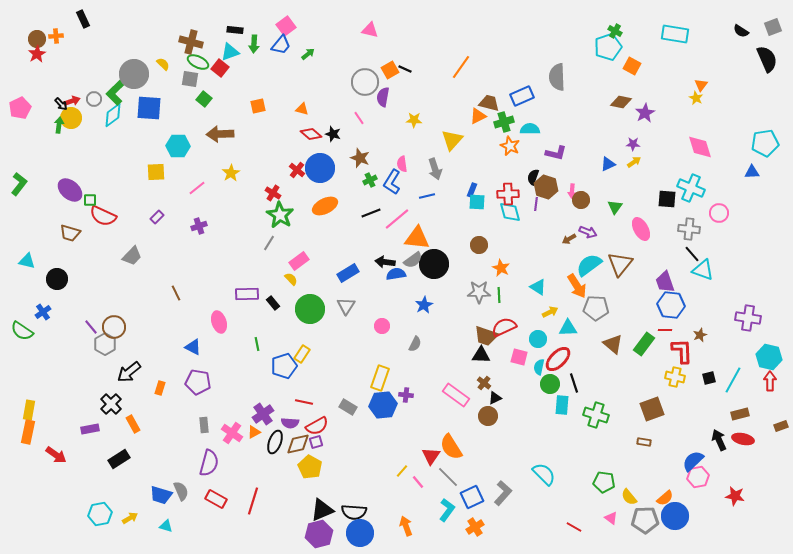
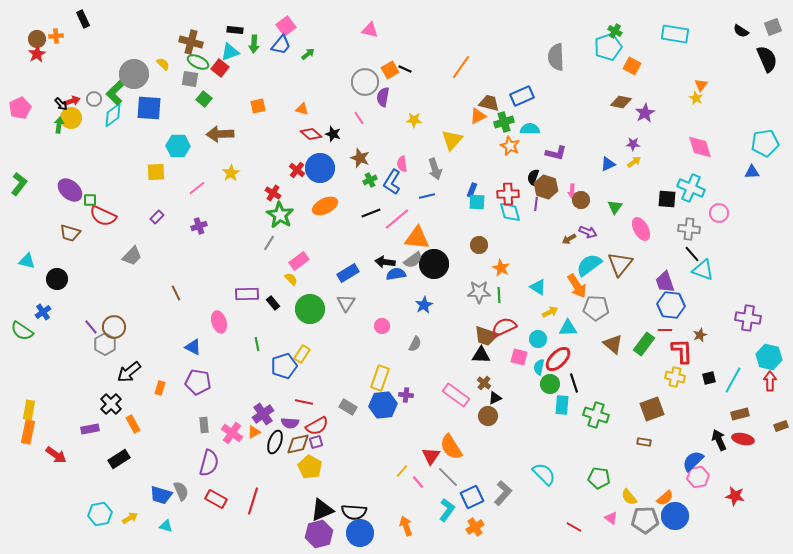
gray semicircle at (557, 77): moved 1 px left, 20 px up
gray triangle at (346, 306): moved 3 px up
green pentagon at (604, 482): moved 5 px left, 4 px up
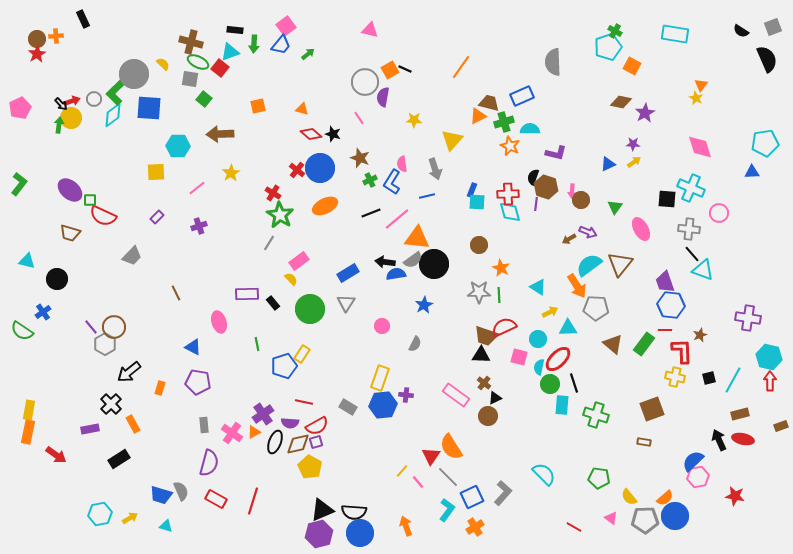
gray semicircle at (556, 57): moved 3 px left, 5 px down
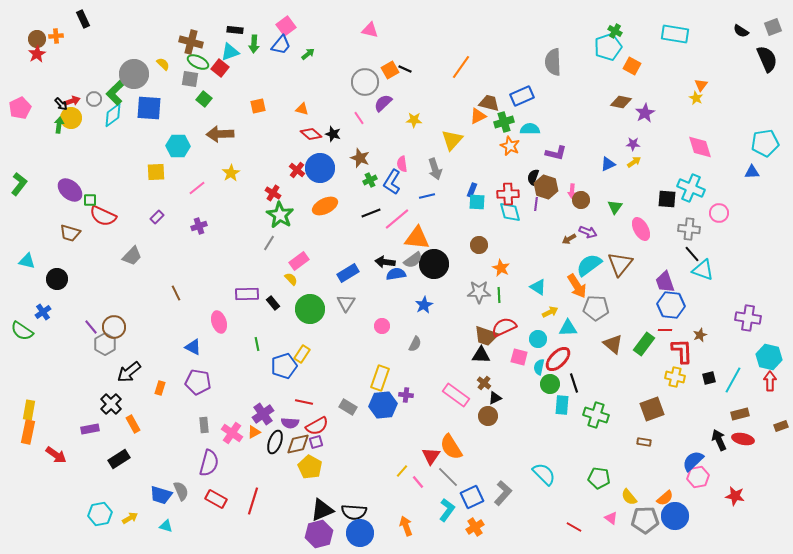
purple semicircle at (383, 97): moved 6 px down; rotated 36 degrees clockwise
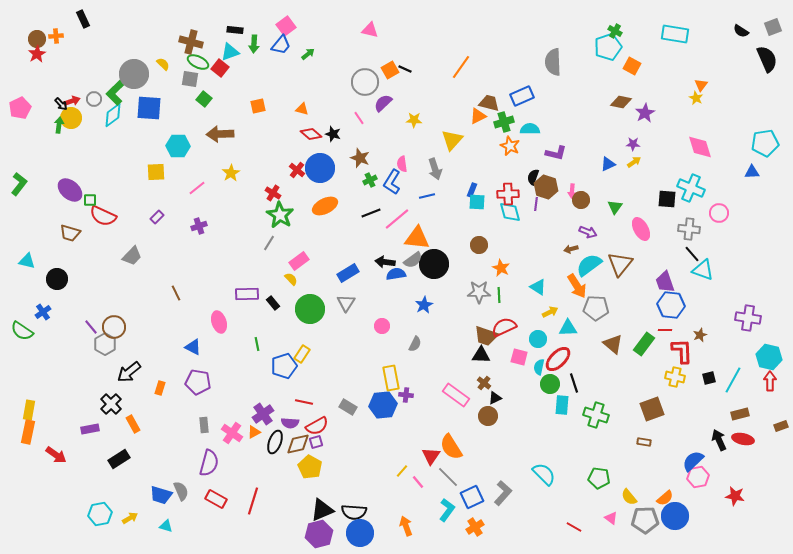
brown arrow at (569, 239): moved 2 px right, 10 px down; rotated 16 degrees clockwise
yellow rectangle at (380, 378): moved 11 px right; rotated 30 degrees counterclockwise
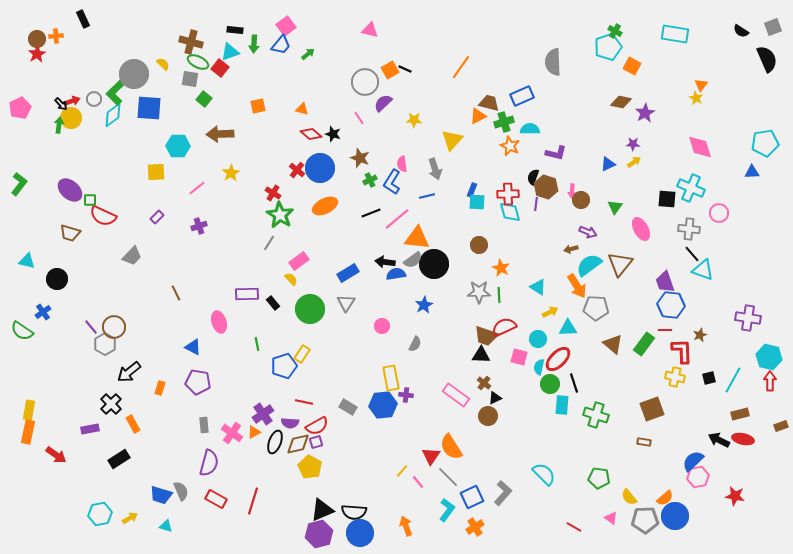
black arrow at (719, 440): rotated 40 degrees counterclockwise
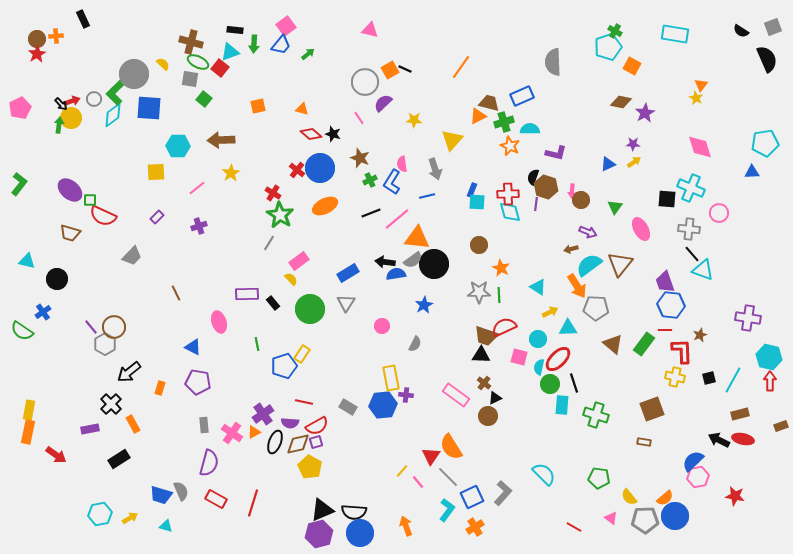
brown arrow at (220, 134): moved 1 px right, 6 px down
red line at (253, 501): moved 2 px down
